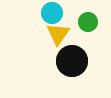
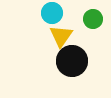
green circle: moved 5 px right, 3 px up
yellow triangle: moved 3 px right, 2 px down
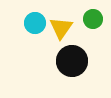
cyan circle: moved 17 px left, 10 px down
yellow triangle: moved 8 px up
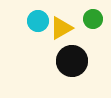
cyan circle: moved 3 px right, 2 px up
yellow triangle: rotated 25 degrees clockwise
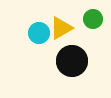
cyan circle: moved 1 px right, 12 px down
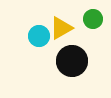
cyan circle: moved 3 px down
